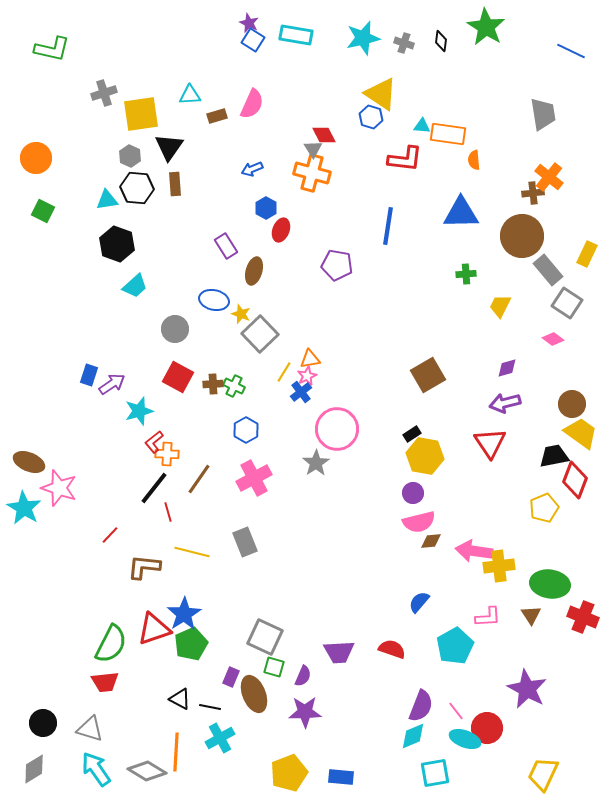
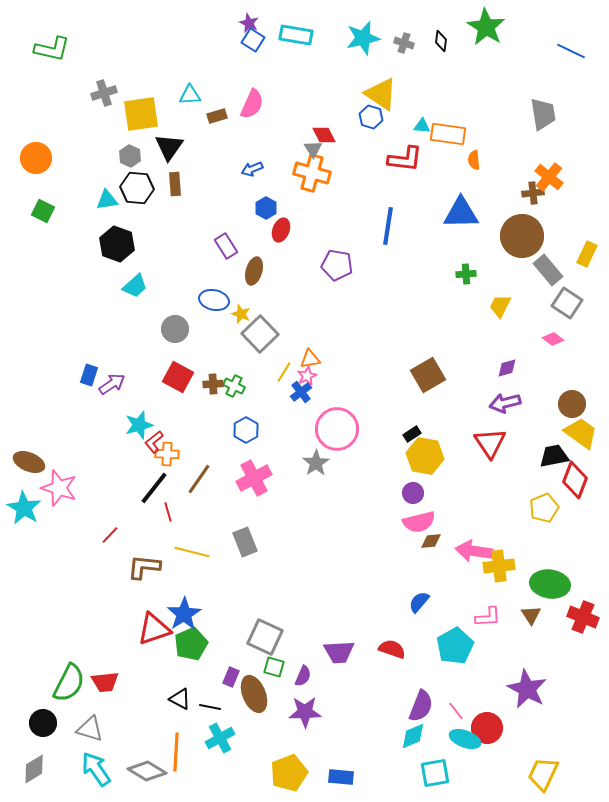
cyan star at (139, 411): moved 14 px down
green semicircle at (111, 644): moved 42 px left, 39 px down
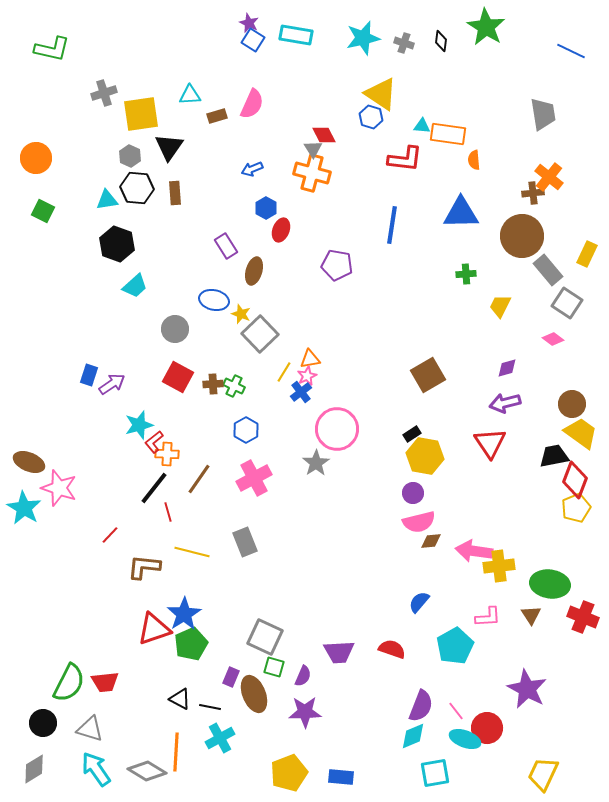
brown rectangle at (175, 184): moved 9 px down
blue line at (388, 226): moved 4 px right, 1 px up
yellow pentagon at (544, 508): moved 32 px right
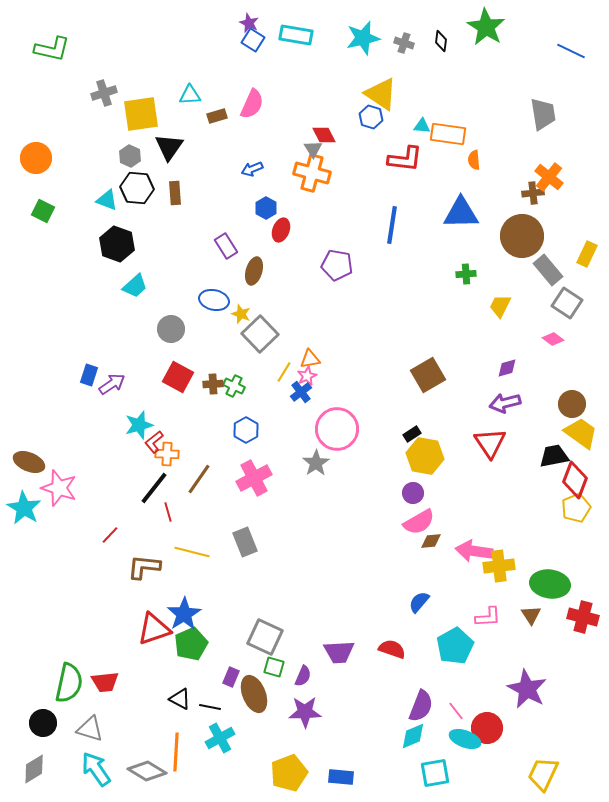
cyan triangle at (107, 200): rotated 30 degrees clockwise
gray circle at (175, 329): moved 4 px left
pink semicircle at (419, 522): rotated 16 degrees counterclockwise
red cross at (583, 617): rotated 8 degrees counterclockwise
green semicircle at (69, 683): rotated 15 degrees counterclockwise
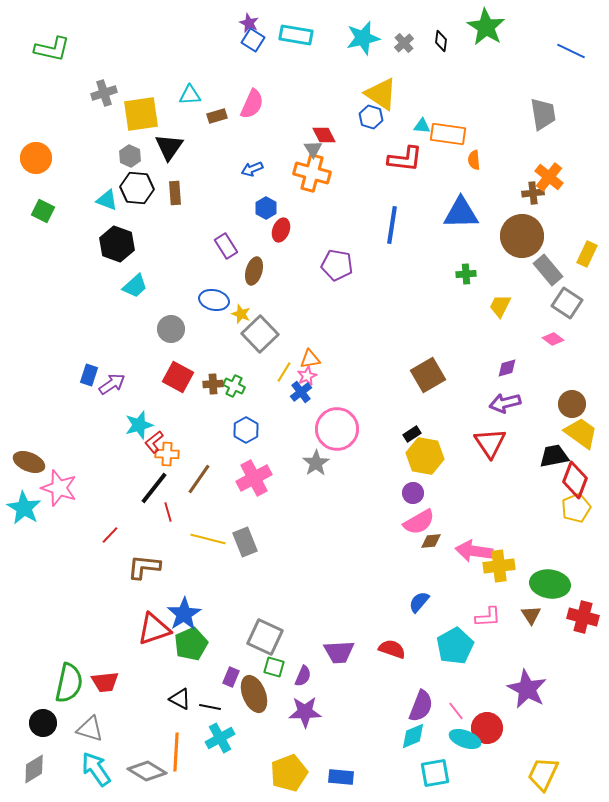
gray cross at (404, 43): rotated 30 degrees clockwise
yellow line at (192, 552): moved 16 px right, 13 px up
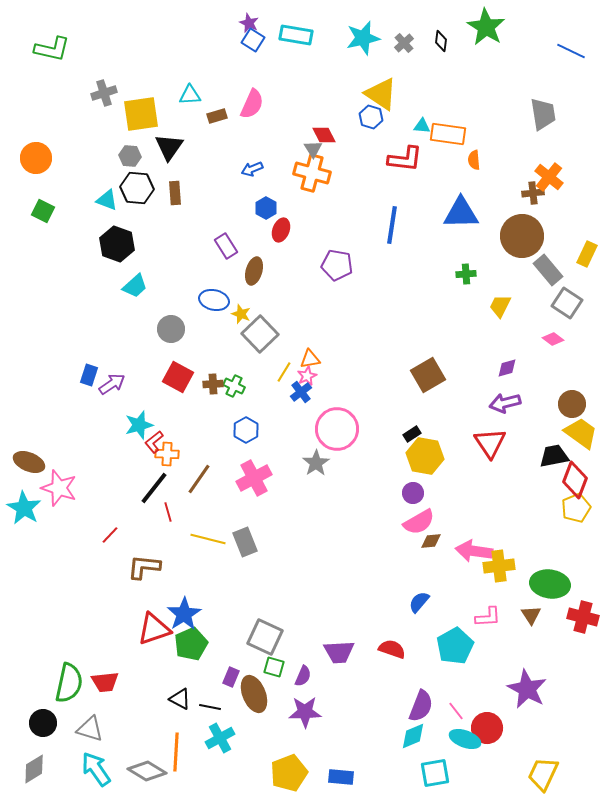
gray hexagon at (130, 156): rotated 20 degrees counterclockwise
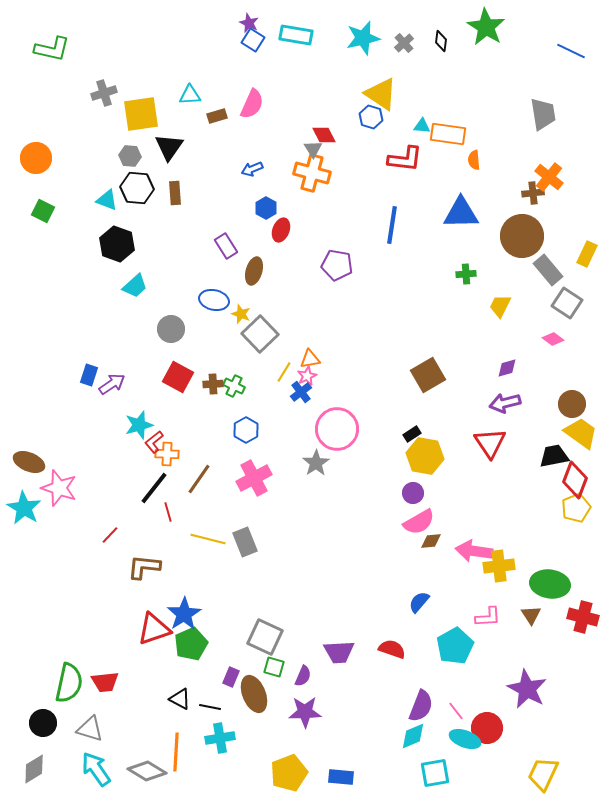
cyan cross at (220, 738): rotated 20 degrees clockwise
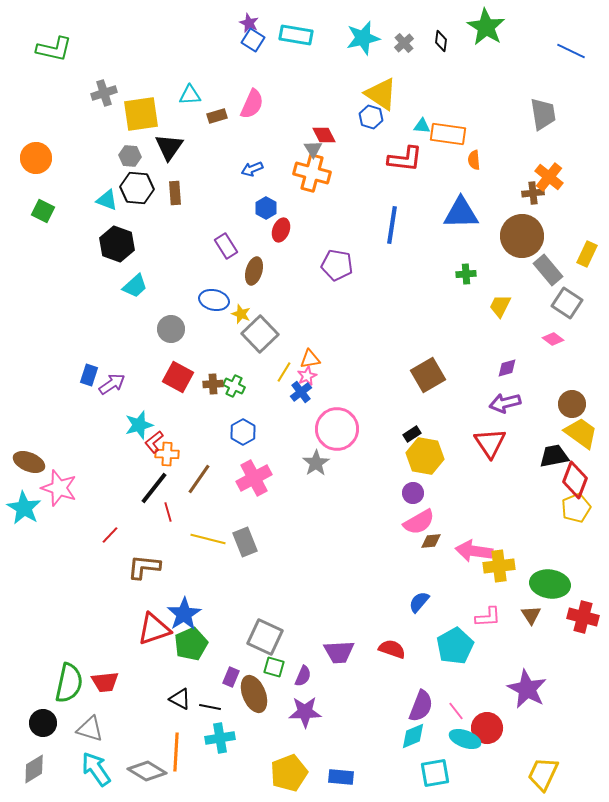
green L-shape at (52, 49): moved 2 px right
blue hexagon at (246, 430): moved 3 px left, 2 px down
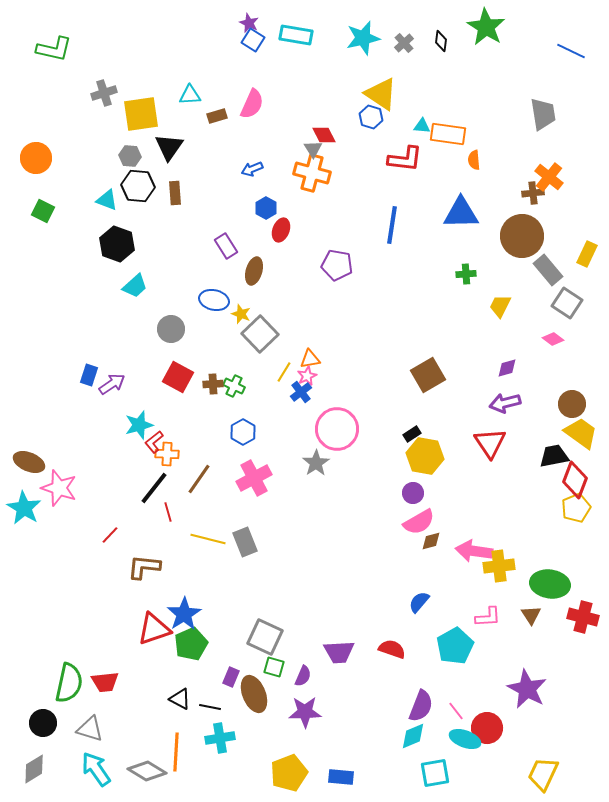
black hexagon at (137, 188): moved 1 px right, 2 px up
brown diamond at (431, 541): rotated 10 degrees counterclockwise
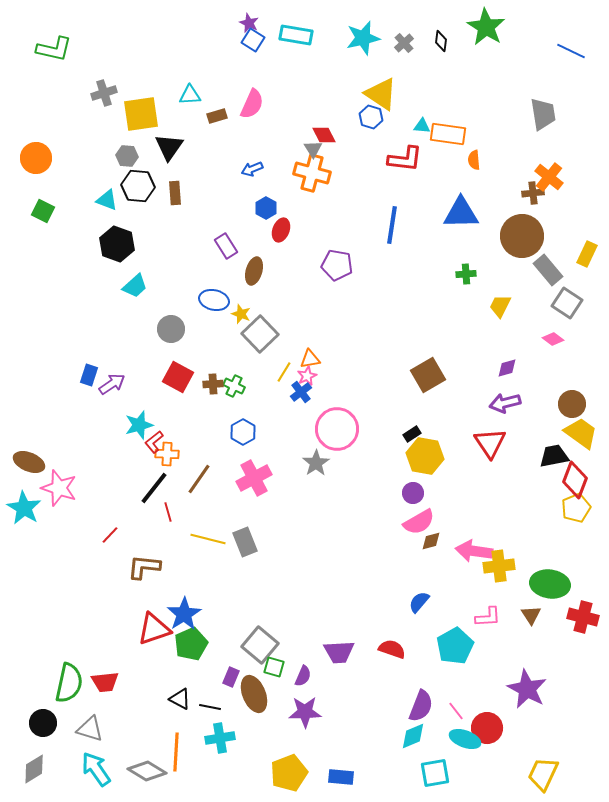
gray hexagon at (130, 156): moved 3 px left
gray square at (265, 637): moved 5 px left, 8 px down; rotated 15 degrees clockwise
